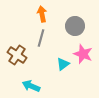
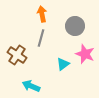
pink star: moved 2 px right
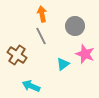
gray line: moved 2 px up; rotated 42 degrees counterclockwise
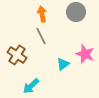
gray circle: moved 1 px right, 14 px up
cyan arrow: rotated 66 degrees counterclockwise
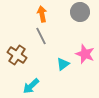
gray circle: moved 4 px right
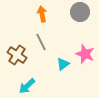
gray line: moved 6 px down
cyan arrow: moved 4 px left
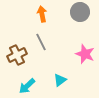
brown cross: rotated 30 degrees clockwise
cyan triangle: moved 3 px left, 16 px down
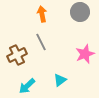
pink star: rotated 30 degrees clockwise
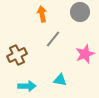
gray line: moved 12 px right, 3 px up; rotated 66 degrees clockwise
cyan triangle: rotated 48 degrees clockwise
cyan arrow: rotated 138 degrees counterclockwise
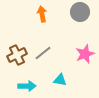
gray line: moved 10 px left, 14 px down; rotated 12 degrees clockwise
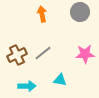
pink star: rotated 18 degrees clockwise
